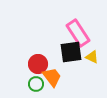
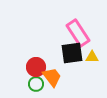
black square: moved 1 px right, 1 px down
yellow triangle: rotated 24 degrees counterclockwise
red circle: moved 2 px left, 3 px down
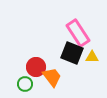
black square: rotated 30 degrees clockwise
green circle: moved 11 px left
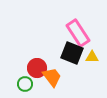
red circle: moved 1 px right, 1 px down
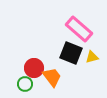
pink rectangle: moved 1 px right, 4 px up; rotated 16 degrees counterclockwise
black square: moved 1 px left
yellow triangle: rotated 16 degrees counterclockwise
red circle: moved 3 px left
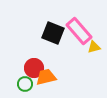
pink rectangle: moved 2 px down; rotated 8 degrees clockwise
black square: moved 18 px left, 20 px up
yellow triangle: moved 2 px right, 10 px up
orange trapezoid: moved 6 px left; rotated 65 degrees counterclockwise
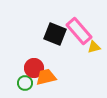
black square: moved 2 px right, 1 px down
green circle: moved 1 px up
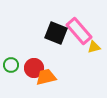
black square: moved 1 px right, 1 px up
green circle: moved 14 px left, 18 px up
